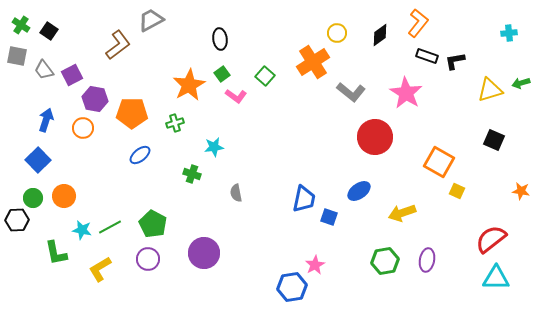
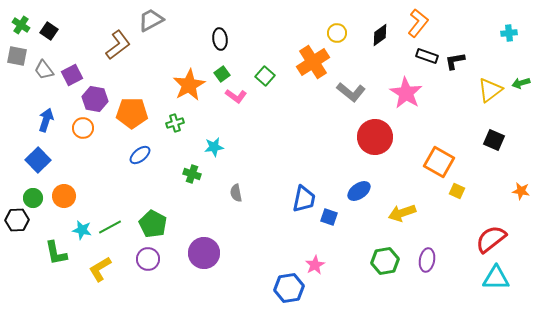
yellow triangle at (490, 90): rotated 20 degrees counterclockwise
blue hexagon at (292, 287): moved 3 px left, 1 px down
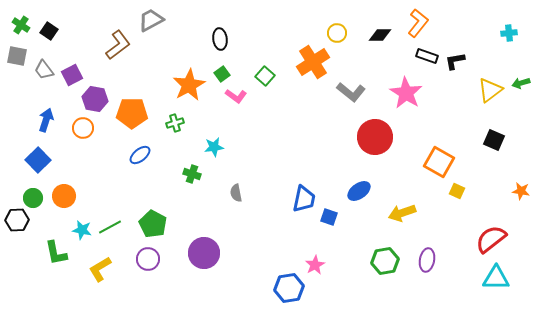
black diamond at (380, 35): rotated 35 degrees clockwise
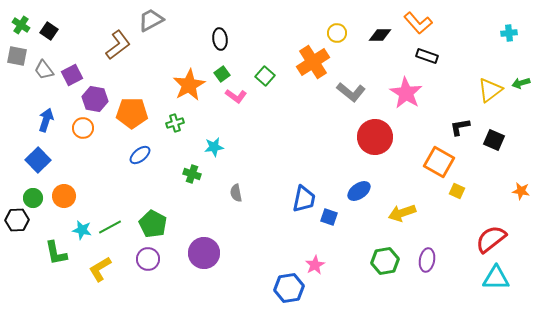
orange L-shape at (418, 23): rotated 100 degrees clockwise
black L-shape at (455, 61): moved 5 px right, 66 px down
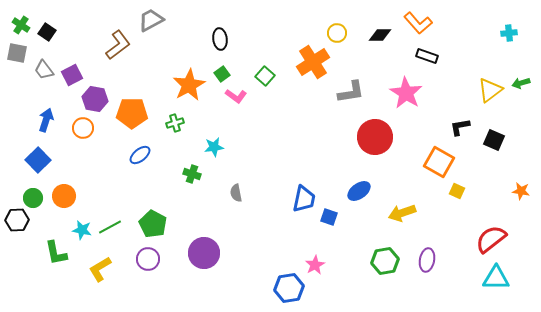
black square at (49, 31): moved 2 px left, 1 px down
gray square at (17, 56): moved 3 px up
gray L-shape at (351, 92): rotated 48 degrees counterclockwise
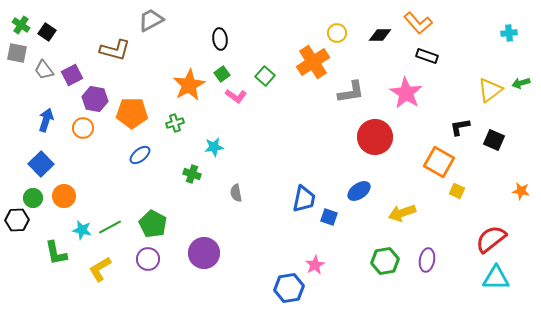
brown L-shape at (118, 45): moved 3 px left, 5 px down; rotated 52 degrees clockwise
blue square at (38, 160): moved 3 px right, 4 px down
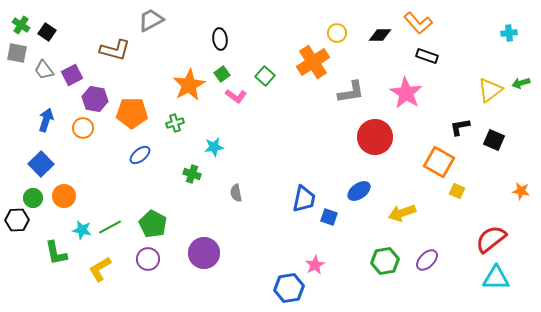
purple ellipse at (427, 260): rotated 35 degrees clockwise
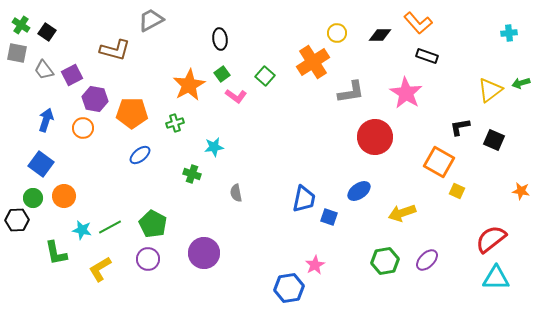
blue square at (41, 164): rotated 10 degrees counterclockwise
